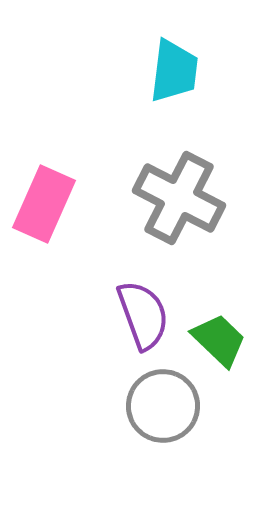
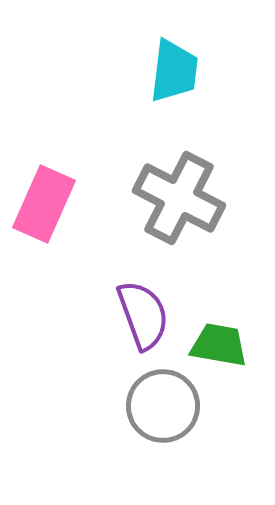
green trapezoid: moved 5 px down; rotated 34 degrees counterclockwise
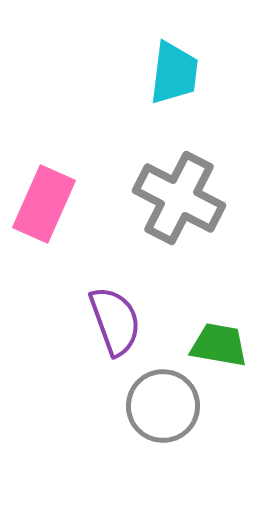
cyan trapezoid: moved 2 px down
purple semicircle: moved 28 px left, 6 px down
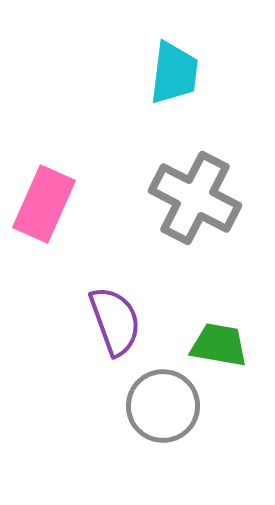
gray cross: moved 16 px right
